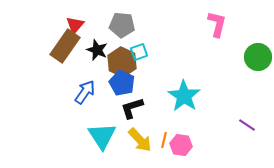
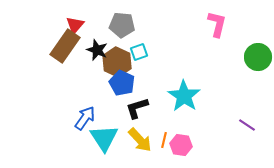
brown hexagon: moved 5 px left
blue arrow: moved 26 px down
black L-shape: moved 5 px right
cyan triangle: moved 2 px right, 2 px down
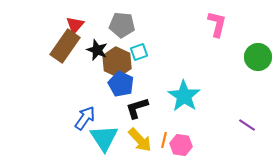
blue pentagon: moved 1 px left, 1 px down
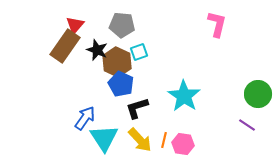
green circle: moved 37 px down
pink hexagon: moved 2 px right, 1 px up
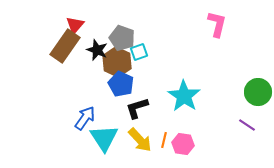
gray pentagon: moved 13 px down; rotated 15 degrees clockwise
green circle: moved 2 px up
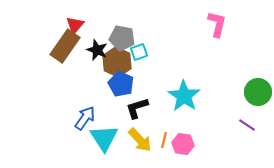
gray pentagon: rotated 10 degrees counterclockwise
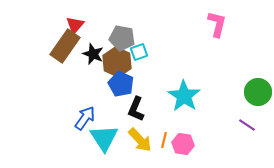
black star: moved 4 px left, 4 px down
black L-shape: moved 1 px left, 1 px down; rotated 50 degrees counterclockwise
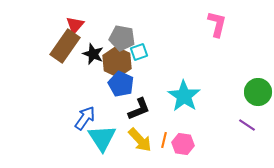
black L-shape: moved 3 px right; rotated 135 degrees counterclockwise
cyan triangle: moved 2 px left
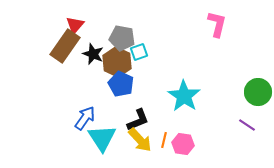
black L-shape: moved 1 px left, 11 px down
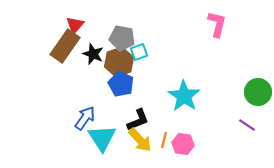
brown hexagon: moved 2 px right; rotated 16 degrees clockwise
